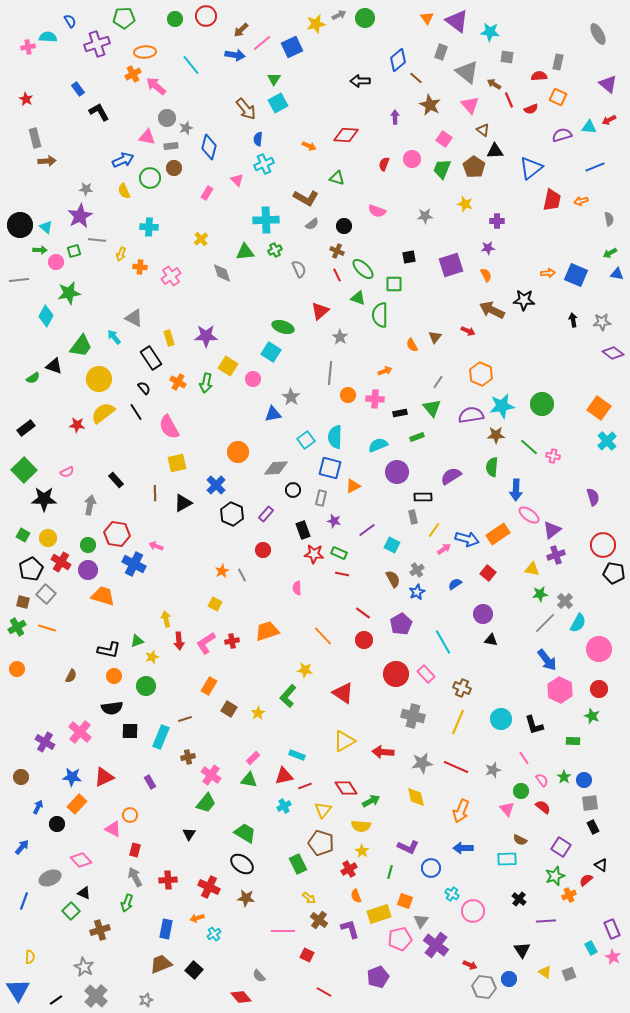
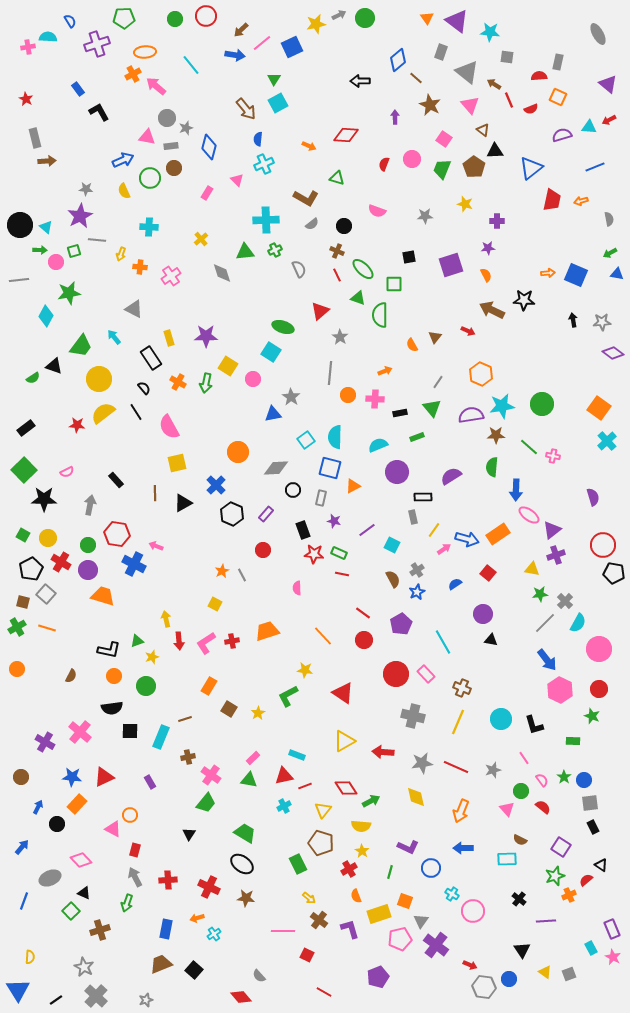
gray triangle at (134, 318): moved 9 px up
green L-shape at (288, 696): rotated 20 degrees clockwise
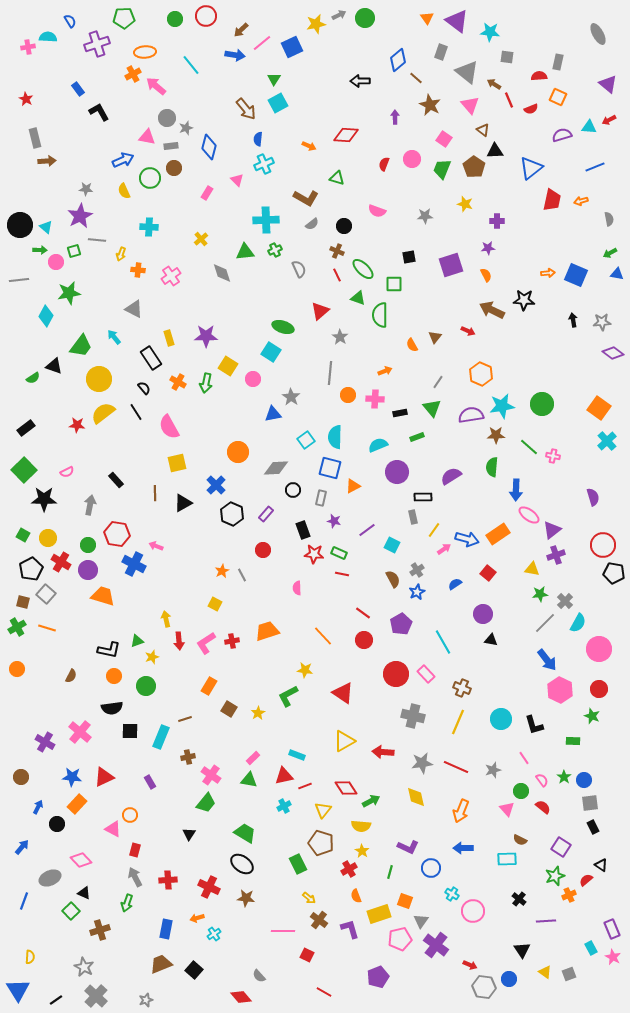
orange cross at (140, 267): moved 2 px left, 3 px down
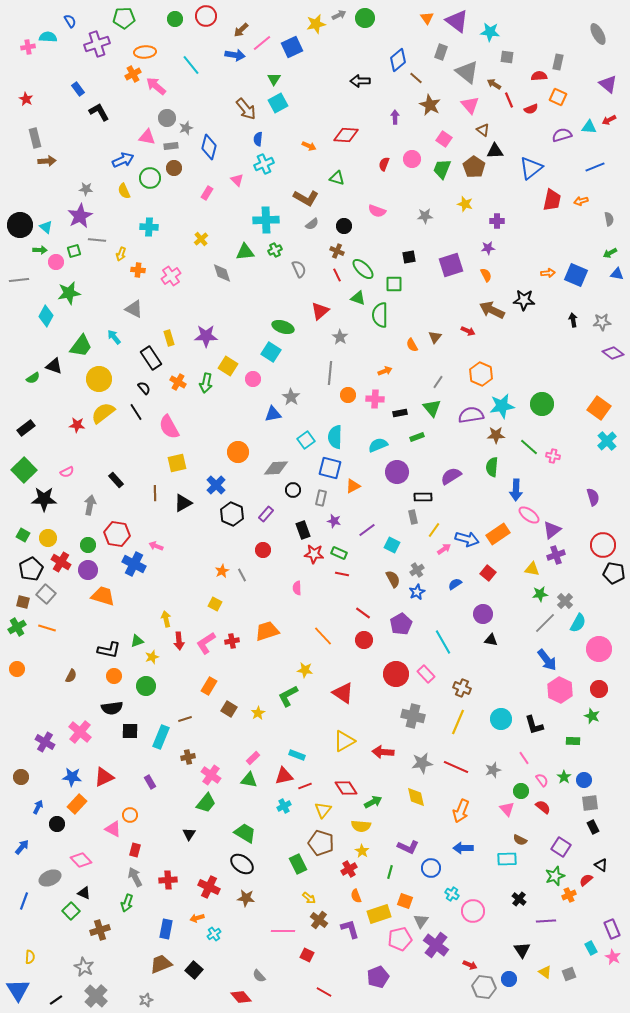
green arrow at (371, 801): moved 2 px right, 1 px down
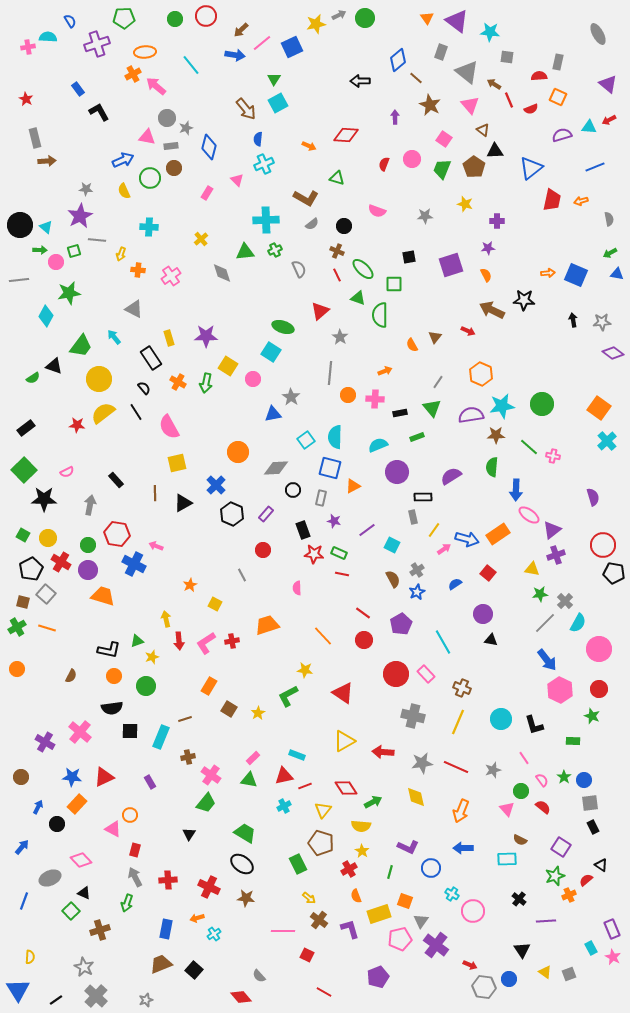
orange star at (222, 571): moved 32 px left, 14 px down
orange trapezoid at (267, 631): moved 6 px up
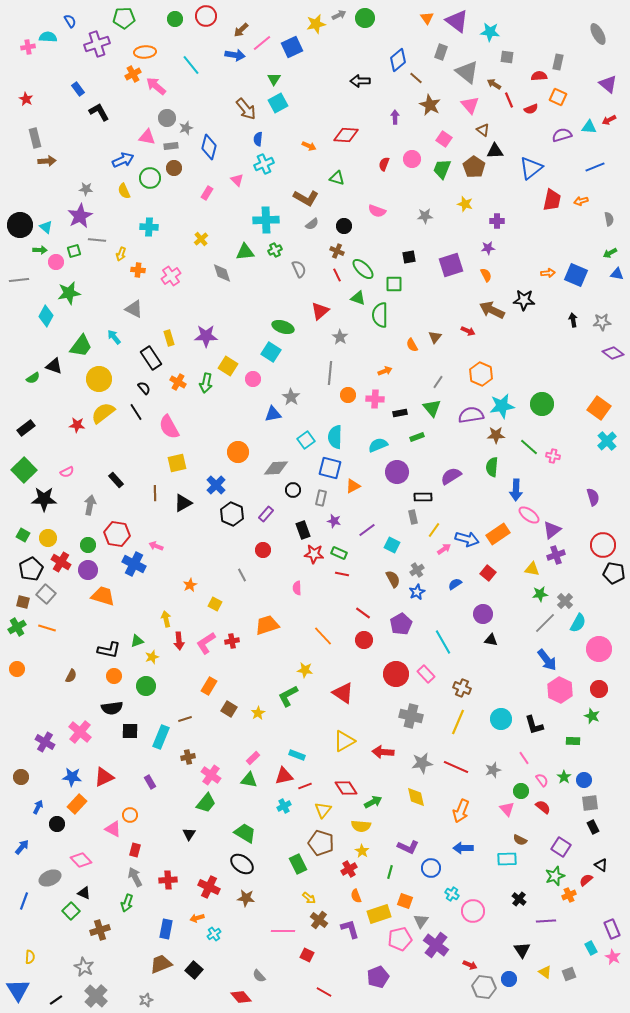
gray cross at (413, 716): moved 2 px left
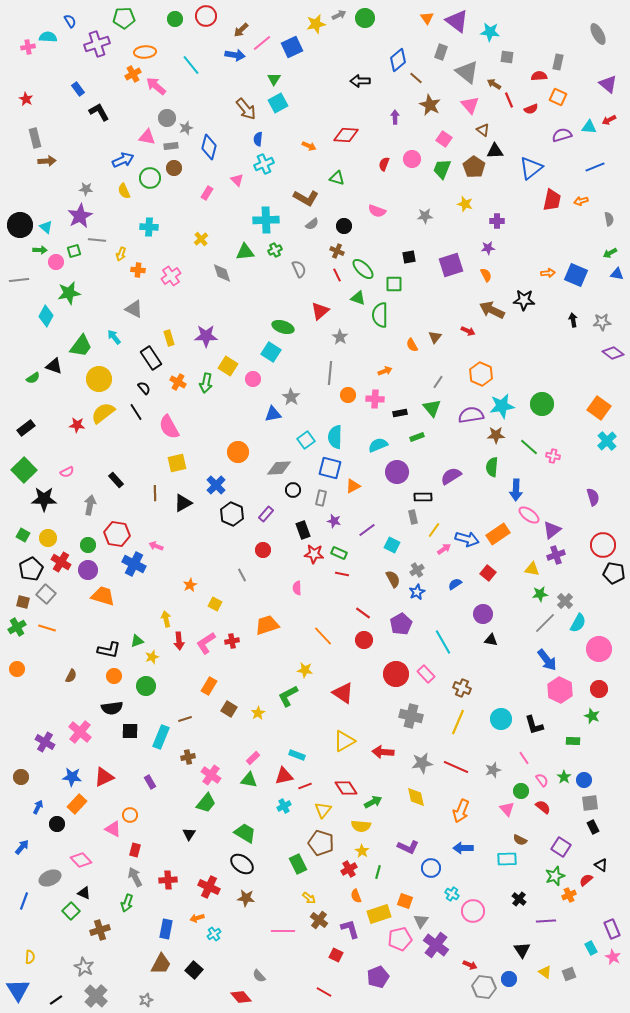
gray diamond at (276, 468): moved 3 px right
green line at (390, 872): moved 12 px left
red square at (307, 955): moved 29 px right
brown trapezoid at (161, 964): rotated 140 degrees clockwise
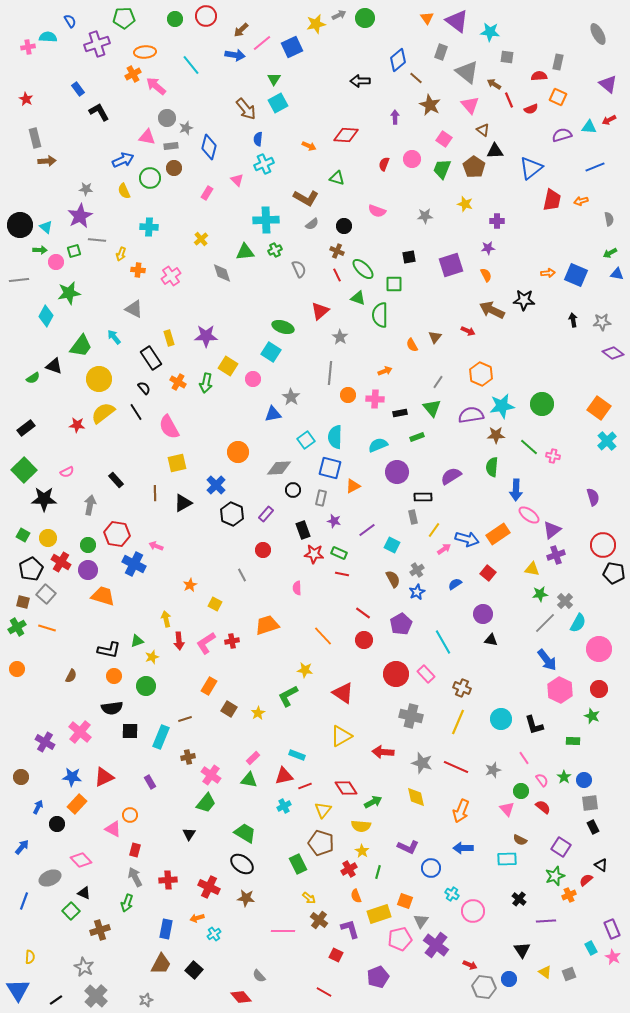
yellow triangle at (344, 741): moved 3 px left, 5 px up
gray star at (422, 763): rotated 25 degrees clockwise
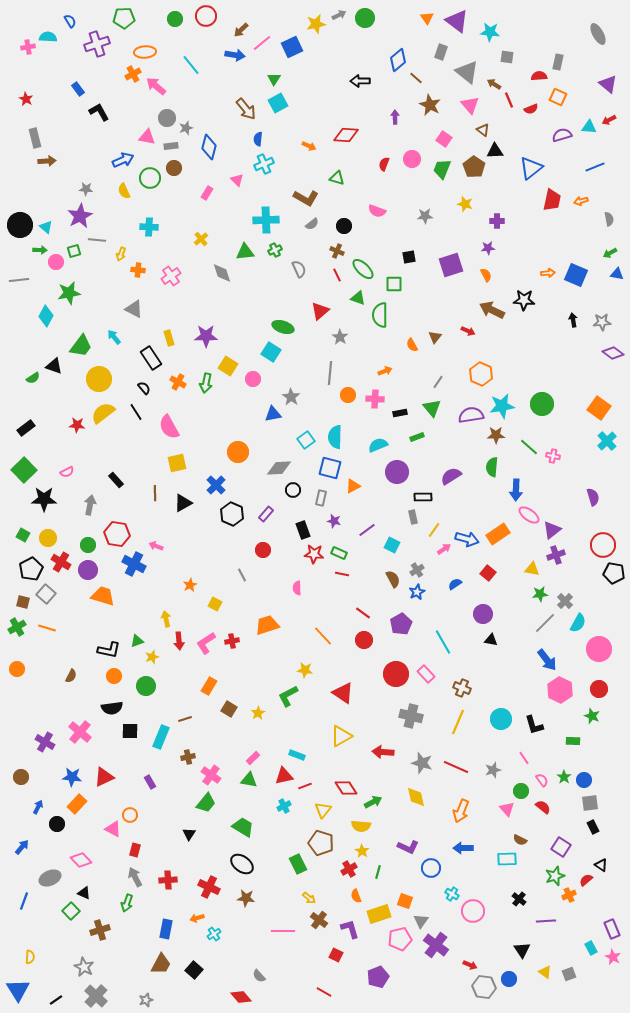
green trapezoid at (245, 833): moved 2 px left, 6 px up
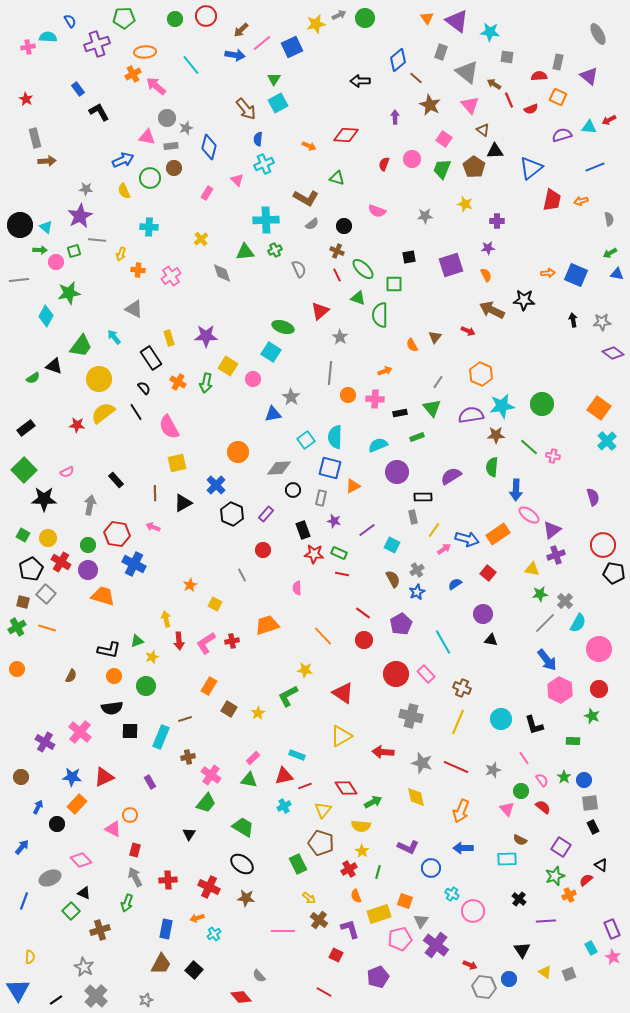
purple triangle at (608, 84): moved 19 px left, 8 px up
pink arrow at (156, 546): moved 3 px left, 19 px up
